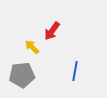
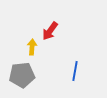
red arrow: moved 2 px left
yellow arrow: rotated 49 degrees clockwise
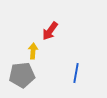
yellow arrow: moved 1 px right, 4 px down
blue line: moved 1 px right, 2 px down
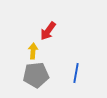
red arrow: moved 2 px left
gray pentagon: moved 14 px right
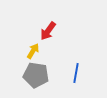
yellow arrow: rotated 28 degrees clockwise
gray pentagon: rotated 15 degrees clockwise
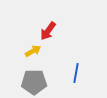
yellow arrow: rotated 28 degrees clockwise
gray pentagon: moved 2 px left, 7 px down; rotated 10 degrees counterclockwise
